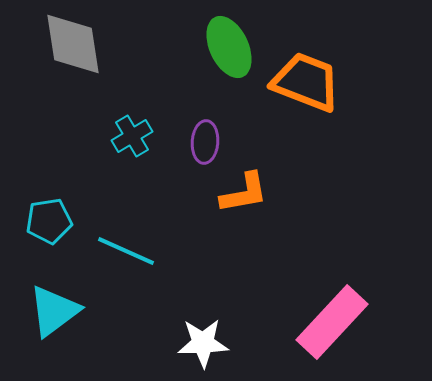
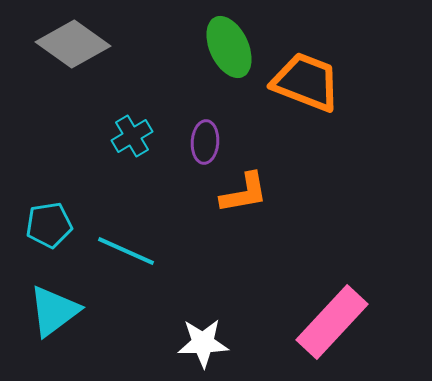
gray diamond: rotated 46 degrees counterclockwise
cyan pentagon: moved 4 px down
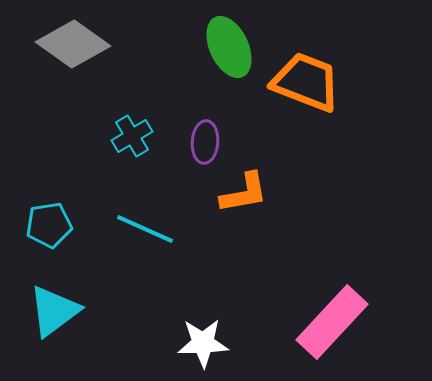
cyan line: moved 19 px right, 22 px up
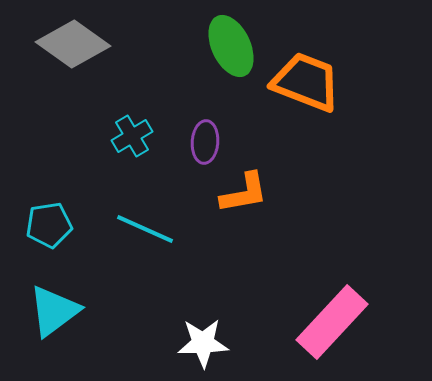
green ellipse: moved 2 px right, 1 px up
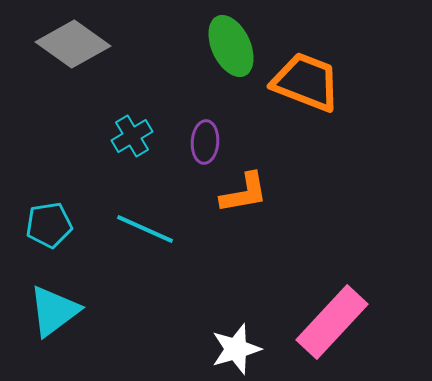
white star: moved 33 px right, 6 px down; rotated 15 degrees counterclockwise
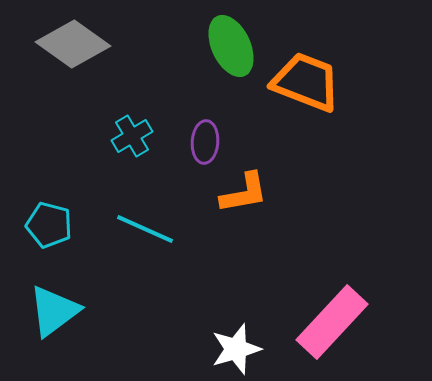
cyan pentagon: rotated 24 degrees clockwise
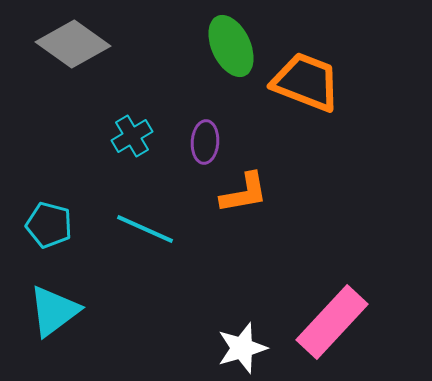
white star: moved 6 px right, 1 px up
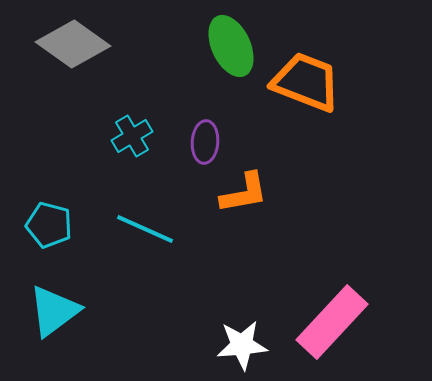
white star: moved 3 px up; rotated 12 degrees clockwise
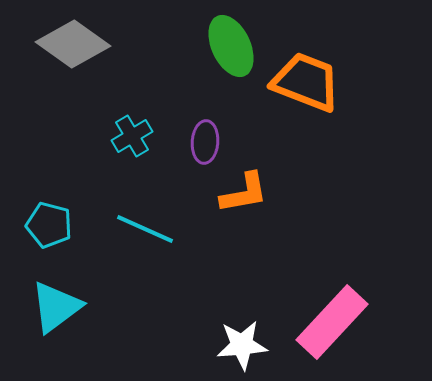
cyan triangle: moved 2 px right, 4 px up
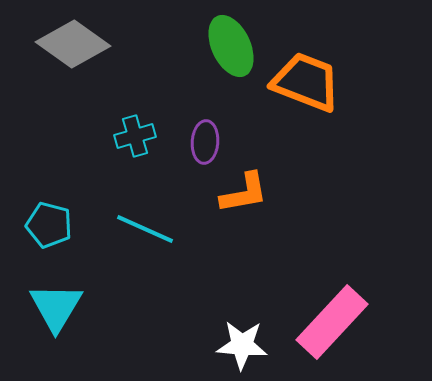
cyan cross: moved 3 px right; rotated 15 degrees clockwise
cyan triangle: rotated 22 degrees counterclockwise
white star: rotated 9 degrees clockwise
